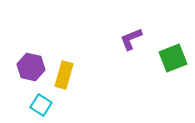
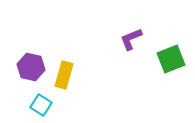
green square: moved 2 px left, 1 px down
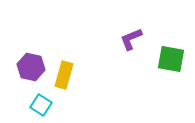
green square: rotated 32 degrees clockwise
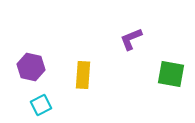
green square: moved 15 px down
yellow rectangle: moved 19 px right; rotated 12 degrees counterclockwise
cyan square: rotated 30 degrees clockwise
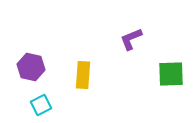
green square: rotated 12 degrees counterclockwise
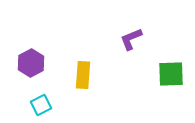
purple hexagon: moved 4 px up; rotated 20 degrees clockwise
